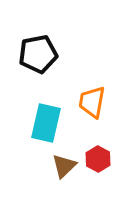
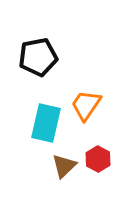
black pentagon: moved 3 px down
orange trapezoid: moved 6 px left, 3 px down; rotated 24 degrees clockwise
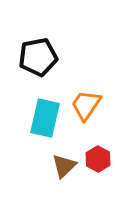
cyan rectangle: moved 1 px left, 5 px up
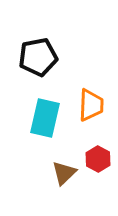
orange trapezoid: moved 5 px right; rotated 148 degrees clockwise
brown triangle: moved 7 px down
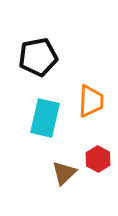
orange trapezoid: moved 4 px up
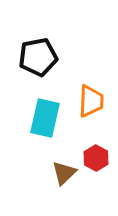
red hexagon: moved 2 px left, 1 px up
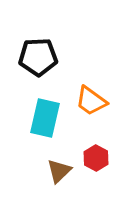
black pentagon: rotated 9 degrees clockwise
orange trapezoid: rotated 124 degrees clockwise
brown triangle: moved 5 px left, 2 px up
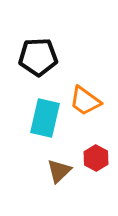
orange trapezoid: moved 6 px left
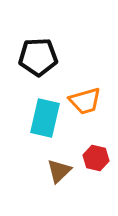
orange trapezoid: rotated 52 degrees counterclockwise
red hexagon: rotated 15 degrees counterclockwise
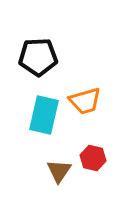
cyan rectangle: moved 1 px left, 3 px up
red hexagon: moved 3 px left
brown triangle: rotated 12 degrees counterclockwise
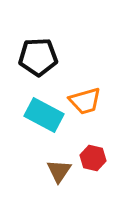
cyan rectangle: rotated 75 degrees counterclockwise
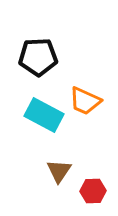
orange trapezoid: rotated 40 degrees clockwise
red hexagon: moved 33 px down; rotated 15 degrees counterclockwise
